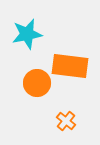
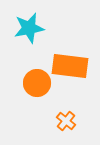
cyan star: moved 2 px right, 6 px up
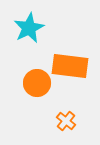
cyan star: rotated 16 degrees counterclockwise
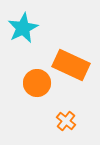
cyan star: moved 6 px left
orange rectangle: moved 1 px right, 1 px up; rotated 18 degrees clockwise
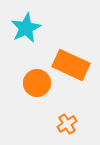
cyan star: moved 3 px right
orange cross: moved 1 px right, 3 px down; rotated 18 degrees clockwise
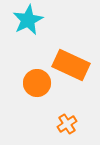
cyan star: moved 2 px right, 8 px up
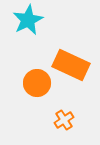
orange cross: moved 3 px left, 4 px up
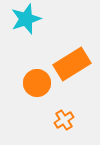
cyan star: moved 2 px left, 1 px up; rotated 8 degrees clockwise
orange rectangle: moved 1 px right, 1 px up; rotated 57 degrees counterclockwise
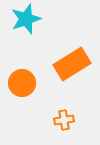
orange circle: moved 15 px left
orange cross: rotated 24 degrees clockwise
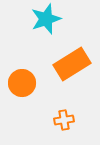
cyan star: moved 20 px right
